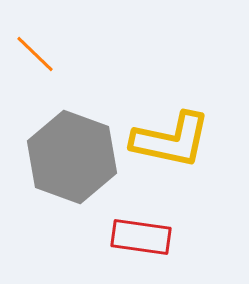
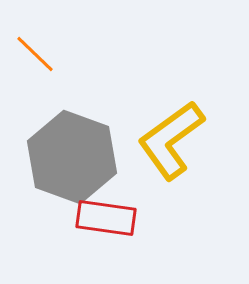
yellow L-shape: rotated 132 degrees clockwise
red rectangle: moved 35 px left, 19 px up
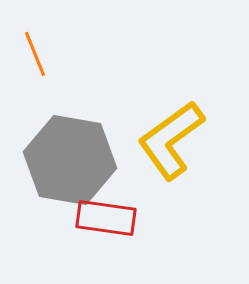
orange line: rotated 24 degrees clockwise
gray hexagon: moved 2 px left, 3 px down; rotated 10 degrees counterclockwise
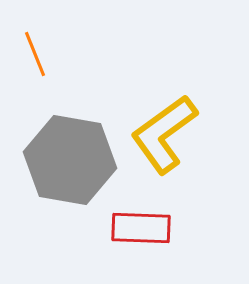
yellow L-shape: moved 7 px left, 6 px up
red rectangle: moved 35 px right, 10 px down; rotated 6 degrees counterclockwise
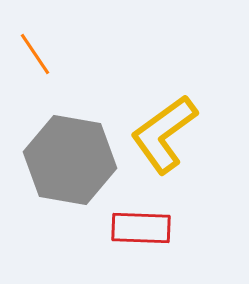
orange line: rotated 12 degrees counterclockwise
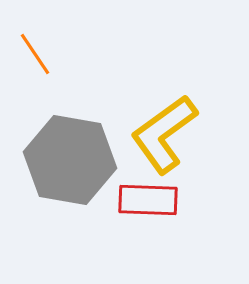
red rectangle: moved 7 px right, 28 px up
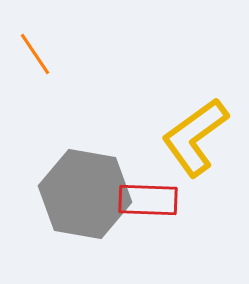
yellow L-shape: moved 31 px right, 3 px down
gray hexagon: moved 15 px right, 34 px down
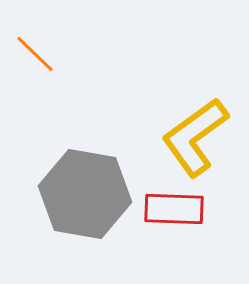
orange line: rotated 12 degrees counterclockwise
red rectangle: moved 26 px right, 9 px down
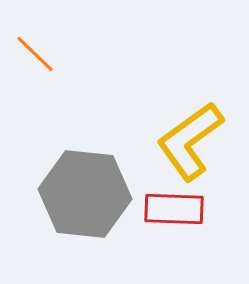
yellow L-shape: moved 5 px left, 4 px down
gray hexagon: rotated 4 degrees counterclockwise
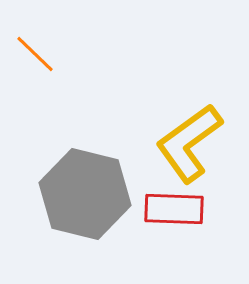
yellow L-shape: moved 1 px left, 2 px down
gray hexagon: rotated 8 degrees clockwise
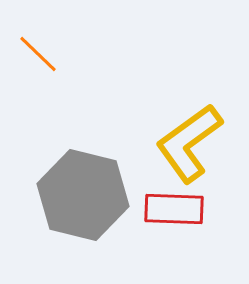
orange line: moved 3 px right
gray hexagon: moved 2 px left, 1 px down
